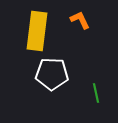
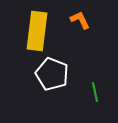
white pentagon: rotated 20 degrees clockwise
green line: moved 1 px left, 1 px up
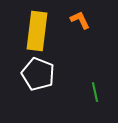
white pentagon: moved 14 px left
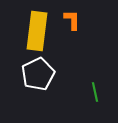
orange L-shape: moved 8 px left; rotated 25 degrees clockwise
white pentagon: rotated 24 degrees clockwise
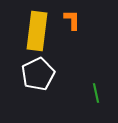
green line: moved 1 px right, 1 px down
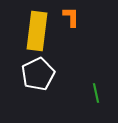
orange L-shape: moved 1 px left, 3 px up
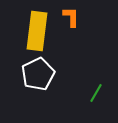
green line: rotated 42 degrees clockwise
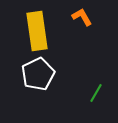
orange L-shape: moved 11 px right; rotated 30 degrees counterclockwise
yellow rectangle: rotated 15 degrees counterclockwise
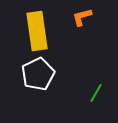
orange L-shape: rotated 75 degrees counterclockwise
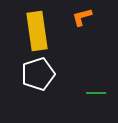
white pentagon: rotated 8 degrees clockwise
green line: rotated 60 degrees clockwise
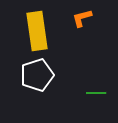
orange L-shape: moved 1 px down
white pentagon: moved 1 px left, 1 px down
